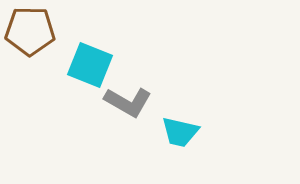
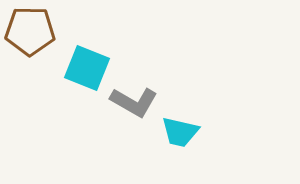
cyan square: moved 3 px left, 3 px down
gray L-shape: moved 6 px right
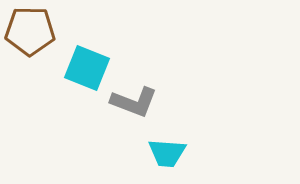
gray L-shape: rotated 9 degrees counterclockwise
cyan trapezoid: moved 13 px left, 21 px down; rotated 9 degrees counterclockwise
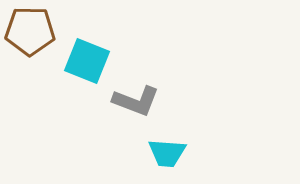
cyan square: moved 7 px up
gray L-shape: moved 2 px right, 1 px up
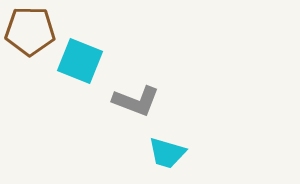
cyan square: moved 7 px left
cyan trapezoid: rotated 12 degrees clockwise
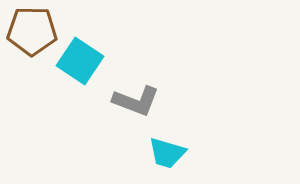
brown pentagon: moved 2 px right
cyan square: rotated 12 degrees clockwise
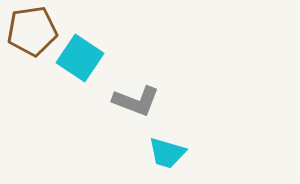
brown pentagon: rotated 9 degrees counterclockwise
cyan square: moved 3 px up
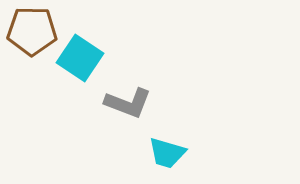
brown pentagon: rotated 9 degrees clockwise
gray L-shape: moved 8 px left, 2 px down
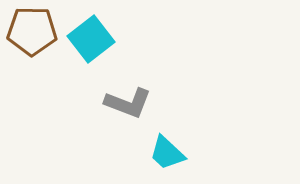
cyan square: moved 11 px right, 19 px up; rotated 18 degrees clockwise
cyan trapezoid: rotated 27 degrees clockwise
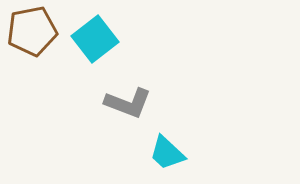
brown pentagon: rotated 12 degrees counterclockwise
cyan square: moved 4 px right
